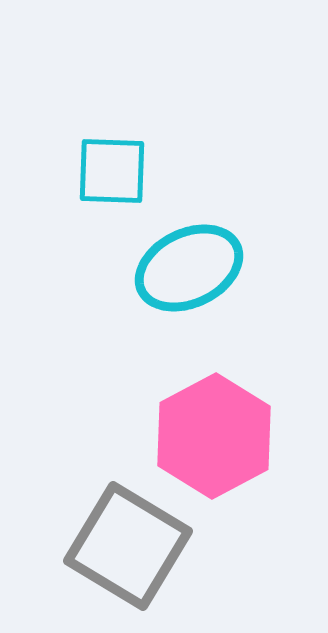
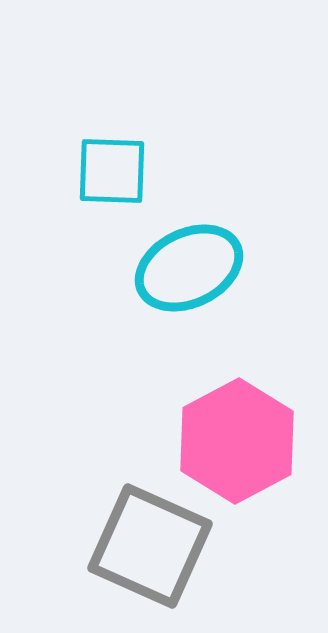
pink hexagon: moved 23 px right, 5 px down
gray square: moved 22 px right; rotated 7 degrees counterclockwise
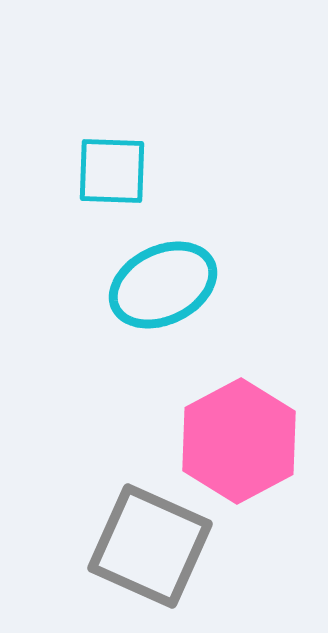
cyan ellipse: moved 26 px left, 17 px down
pink hexagon: moved 2 px right
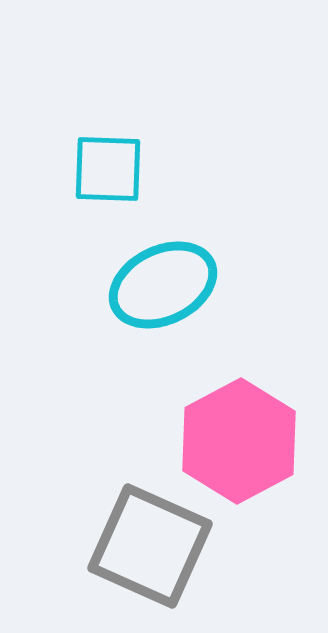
cyan square: moved 4 px left, 2 px up
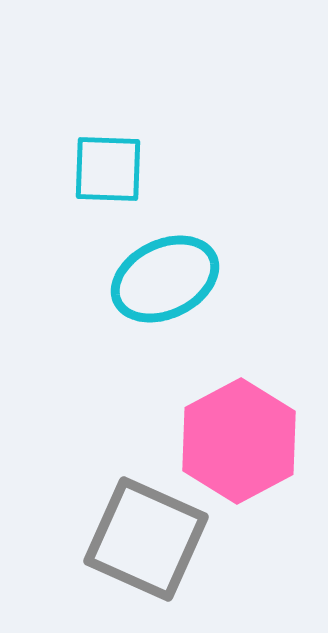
cyan ellipse: moved 2 px right, 6 px up
gray square: moved 4 px left, 7 px up
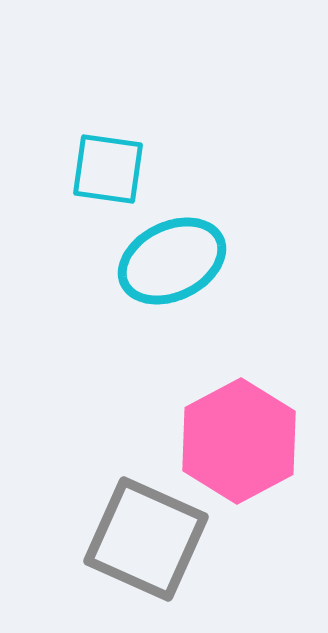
cyan square: rotated 6 degrees clockwise
cyan ellipse: moved 7 px right, 18 px up
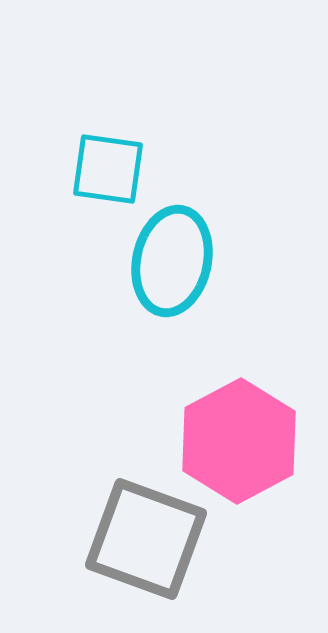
cyan ellipse: rotated 52 degrees counterclockwise
gray square: rotated 4 degrees counterclockwise
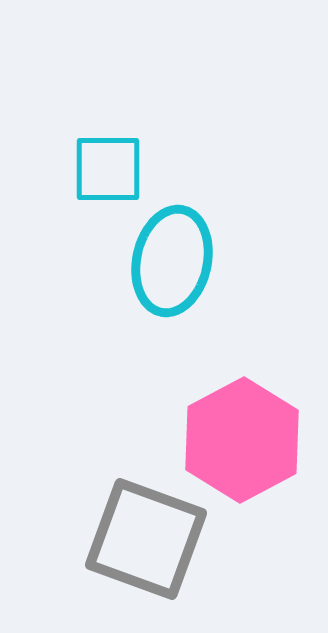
cyan square: rotated 8 degrees counterclockwise
pink hexagon: moved 3 px right, 1 px up
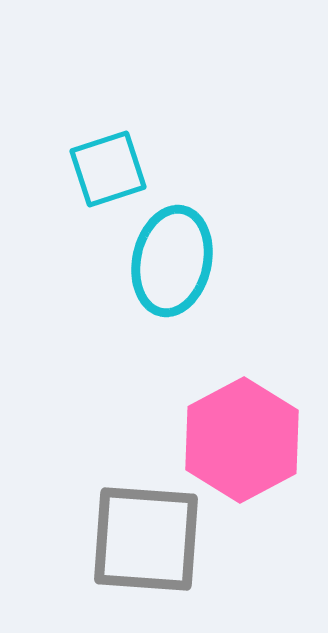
cyan square: rotated 18 degrees counterclockwise
gray square: rotated 16 degrees counterclockwise
